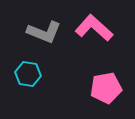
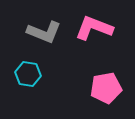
pink L-shape: rotated 21 degrees counterclockwise
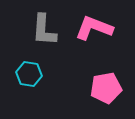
gray L-shape: moved 2 px up; rotated 72 degrees clockwise
cyan hexagon: moved 1 px right
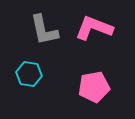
gray L-shape: rotated 16 degrees counterclockwise
pink pentagon: moved 12 px left, 1 px up
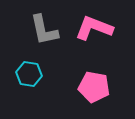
pink pentagon: rotated 20 degrees clockwise
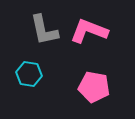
pink L-shape: moved 5 px left, 3 px down
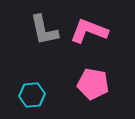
cyan hexagon: moved 3 px right, 21 px down; rotated 15 degrees counterclockwise
pink pentagon: moved 1 px left, 3 px up
